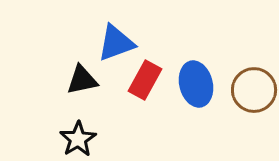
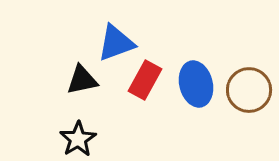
brown circle: moved 5 px left
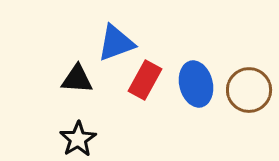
black triangle: moved 5 px left, 1 px up; rotated 16 degrees clockwise
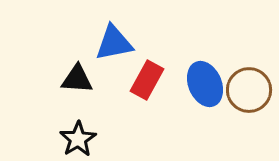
blue triangle: moved 2 px left; rotated 9 degrees clockwise
red rectangle: moved 2 px right
blue ellipse: moved 9 px right; rotated 9 degrees counterclockwise
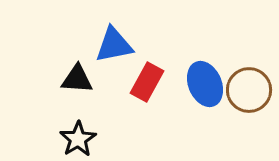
blue triangle: moved 2 px down
red rectangle: moved 2 px down
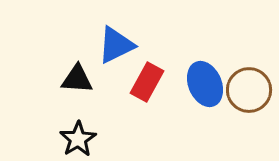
blue triangle: moved 2 px right; rotated 15 degrees counterclockwise
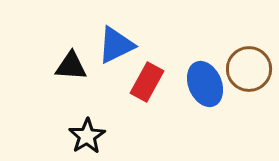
black triangle: moved 6 px left, 13 px up
brown circle: moved 21 px up
black star: moved 9 px right, 3 px up
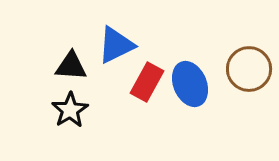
blue ellipse: moved 15 px left
black star: moved 17 px left, 26 px up
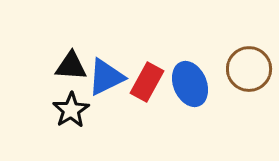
blue triangle: moved 10 px left, 32 px down
black star: moved 1 px right
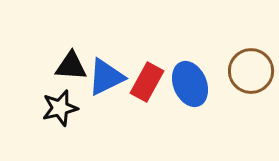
brown circle: moved 2 px right, 2 px down
black star: moved 11 px left, 2 px up; rotated 18 degrees clockwise
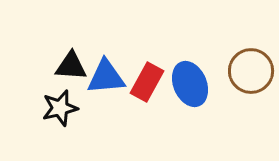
blue triangle: rotated 21 degrees clockwise
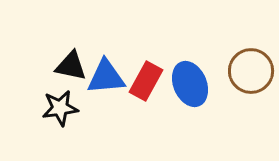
black triangle: rotated 8 degrees clockwise
red rectangle: moved 1 px left, 1 px up
black star: rotated 6 degrees clockwise
